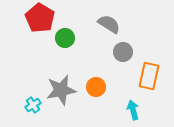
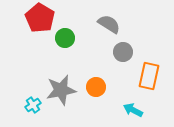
cyan arrow: rotated 48 degrees counterclockwise
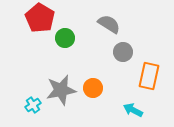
orange circle: moved 3 px left, 1 px down
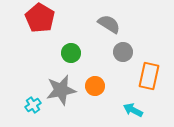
green circle: moved 6 px right, 15 px down
orange circle: moved 2 px right, 2 px up
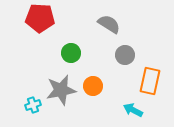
red pentagon: rotated 28 degrees counterclockwise
gray circle: moved 2 px right, 3 px down
orange rectangle: moved 1 px right, 5 px down
orange circle: moved 2 px left
cyan cross: rotated 14 degrees clockwise
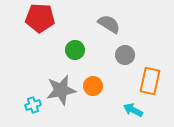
green circle: moved 4 px right, 3 px up
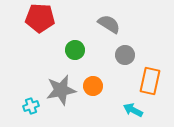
cyan cross: moved 2 px left, 1 px down
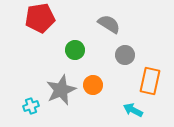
red pentagon: rotated 12 degrees counterclockwise
orange circle: moved 1 px up
gray star: rotated 12 degrees counterclockwise
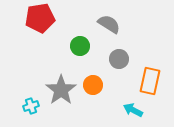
green circle: moved 5 px right, 4 px up
gray circle: moved 6 px left, 4 px down
gray star: rotated 12 degrees counterclockwise
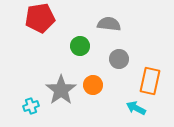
gray semicircle: rotated 25 degrees counterclockwise
cyan arrow: moved 3 px right, 2 px up
